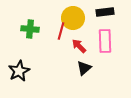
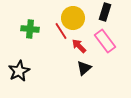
black rectangle: rotated 66 degrees counterclockwise
red line: rotated 48 degrees counterclockwise
pink rectangle: rotated 35 degrees counterclockwise
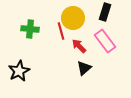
red line: rotated 18 degrees clockwise
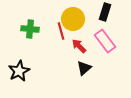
yellow circle: moved 1 px down
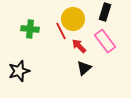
red line: rotated 12 degrees counterclockwise
black star: rotated 10 degrees clockwise
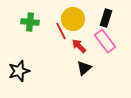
black rectangle: moved 1 px right, 6 px down
green cross: moved 7 px up
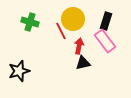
black rectangle: moved 3 px down
green cross: rotated 12 degrees clockwise
red arrow: rotated 56 degrees clockwise
black triangle: moved 1 px left, 5 px up; rotated 28 degrees clockwise
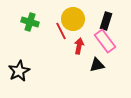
black triangle: moved 14 px right, 2 px down
black star: rotated 10 degrees counterclockwise
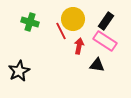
black rectangle: rotated 18 degrees clockwise
pink rectangle: rotated 20 degrees counterclockwise
black triangle: rotated 21 degrees clockwise
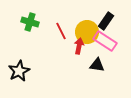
yellow circle: moved 14 px right, 13 px down
